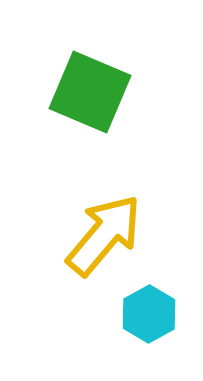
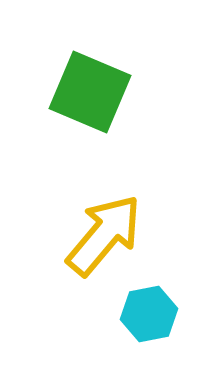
cyan hexagon: rotated 18 degrees clockwise
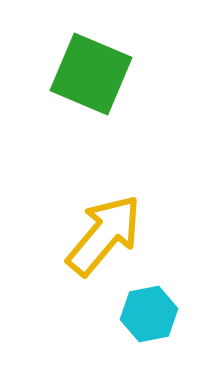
green square: moved 1 px right, 18 px up
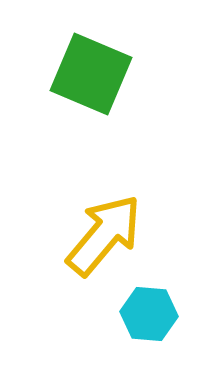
cyan hexagon: rotated 16 degrees clockwise
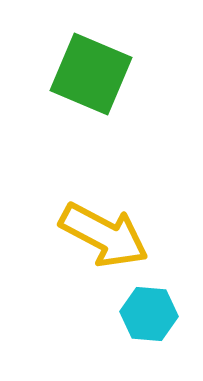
yellow arrow: rotated 78 degrees clockwise
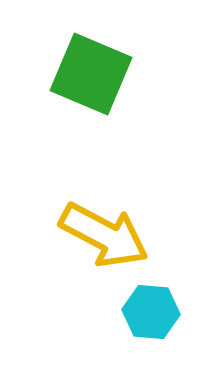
cyan hexagon: moved 2 px right, 2 px up
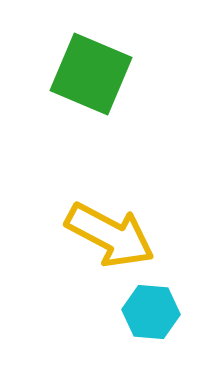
yellow arrow: moved 6 px right
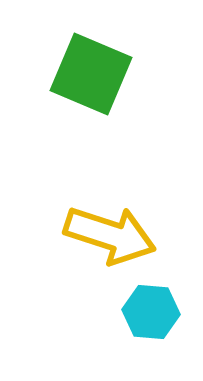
yellow arrow: rotated 10 degrees counterclockwise
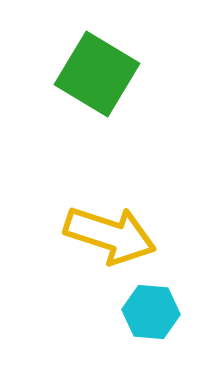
green square: moved 6 px right; rotated 8 degrees clockwise
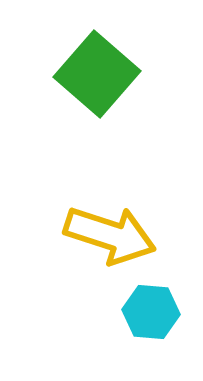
green square: rotated 10 degrees clockwise
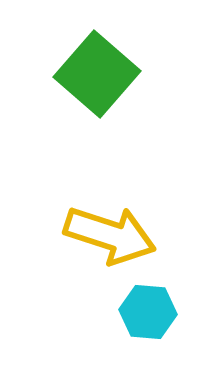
cyan hexagon: moved 3 px left
